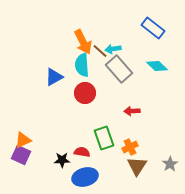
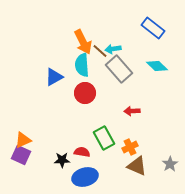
green rectangle: rotated 10 degrees counterclockwise
brown triangle: rotated 40 degrees counterclockwise
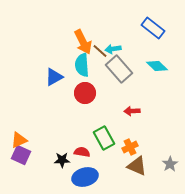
orange triangle: moved 4 px left
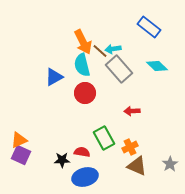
blue rectangle: moved 4 px left, 1 px up
cyan semicircle: rotated 10 degrees counterclockwise
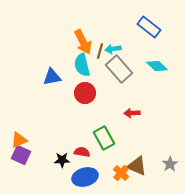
brown line: rotated 63 degrees clockwise
blue triangle: moved 2 px left; rotated 18 degrees clockwise
red arrow: moved 2 px down
orange cross: moved 9 px left, 26 px down; rotated 21 degrees counterclockwise
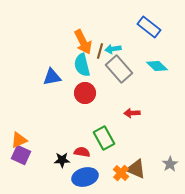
brown triangle: moved 1 px left, 3 px down
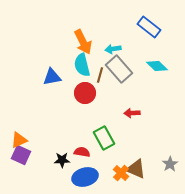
brown line: moved 24 px down
